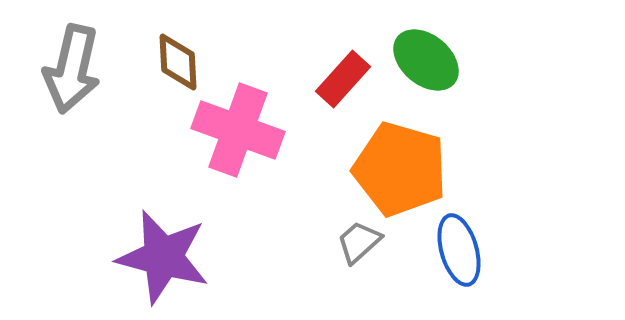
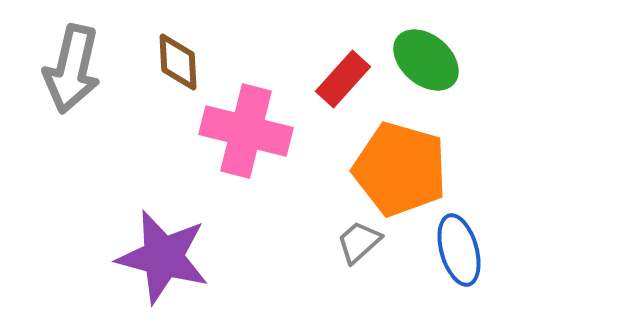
pink cross: moved 8 px right, 1 px down; rotated 6 degrees counterclockwise
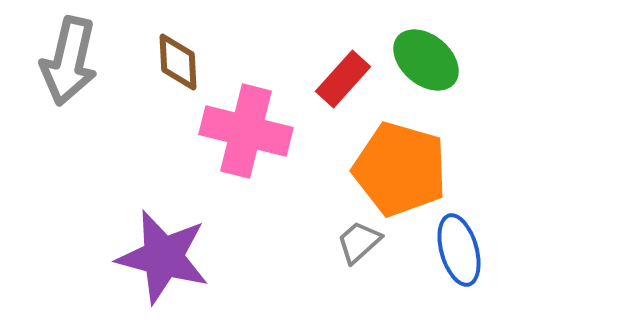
gray arrow: moved 3 px left, 8 px up
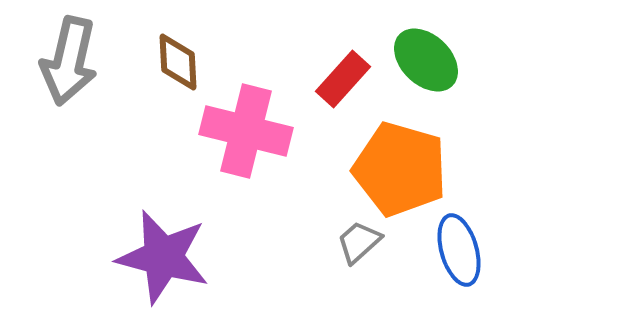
green ellipse: rotated 4 degrees clockwise
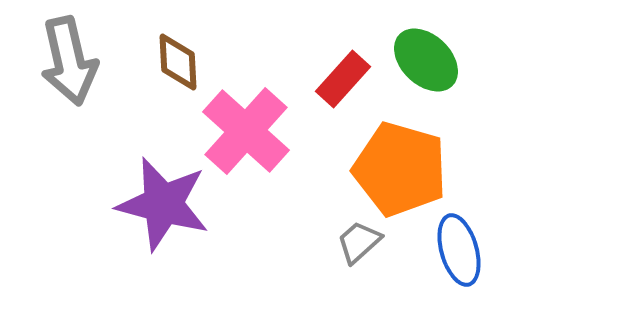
gray arrow: rotated 26 degrees counterclockwise
pink cross: rotated 28 degrees clockwise
purple star: moved 53 px up
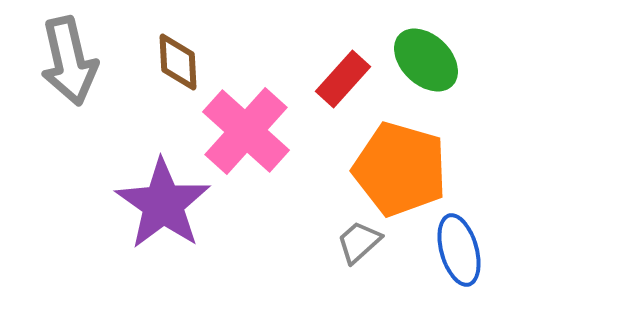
purple star: rotated 20 degrees clockwise
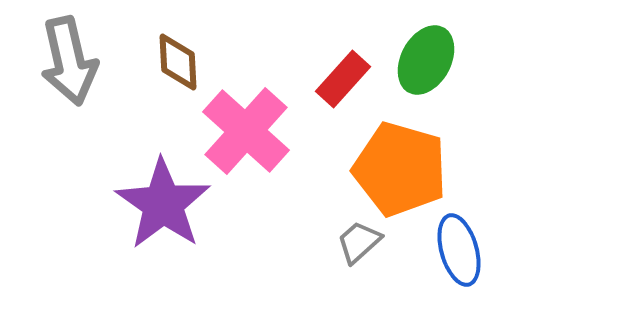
green ellipse: rotated 74 degrees clockwise
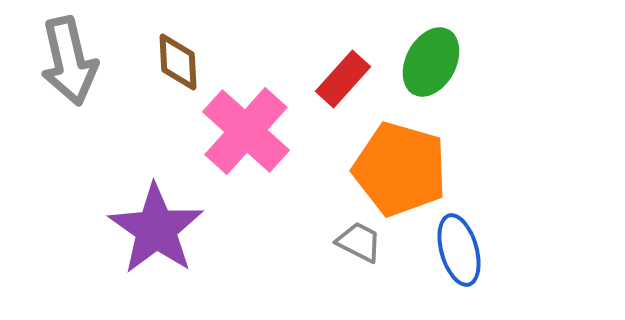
green ellipse: moved 5 px right, 2 px down
purple star: moved 7 px left, 25 px down
gray trapezoid: rotated 69 degrees clockwise
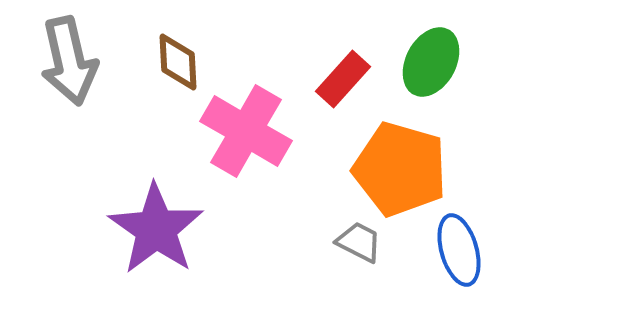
pink cross: rotated 12 degrees counterclockwise
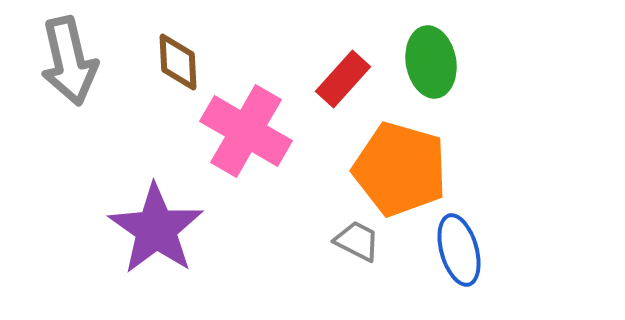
green ellipse: rotated 38 degrees counterclockwise
gray trapezoid: moved 2 px left, 1 px up
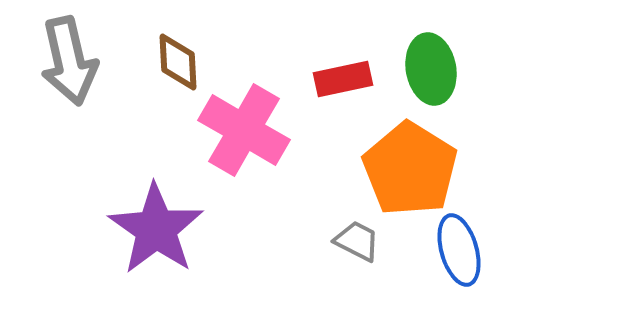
green ellipse: moved 7 px down
red rectangle: rotated 36 degrees clockwise
pink cross: moved 2 px left, 1 px up
orange pentagon: moved 10 px right; rotated 16 degrees clockwise
